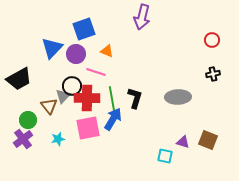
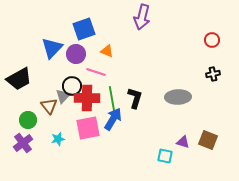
purple cross: moved 4 px down
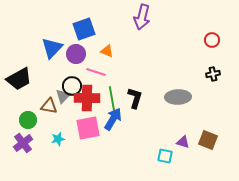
brown triangle: rotated 42 degrees counterclockwise
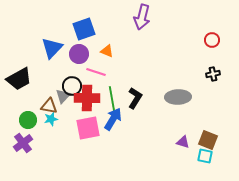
purple circle: moved 3 px right
black L-shape: rotated 15 degrees clockwise
cyan star: moved 7 px left, 20 px up
cyan square: moved 40 px right
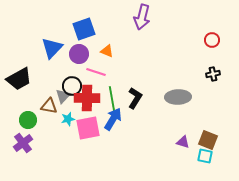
cyan star: moved 17 px right
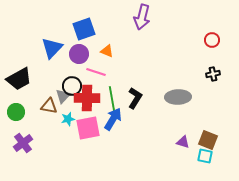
green circle: moved 12 px left, 8 px up
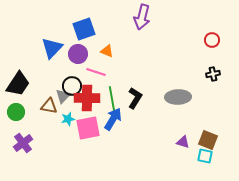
purple circle: moved 1 px left
black trapezoid: moved 1 px left, 5 px down; rotated 28 degrees counterclockwise
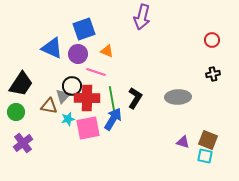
blue triangle: rotated 50 degrees counterclockwise
black trapezoid: moved 3 px right
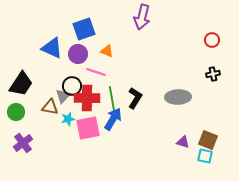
brown triangle: moved 1 px right, 1 px down
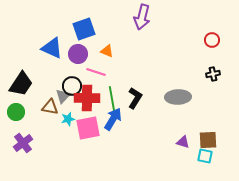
brown square: rotated 24 degrees counterclockwise
